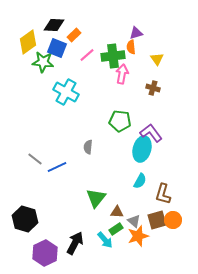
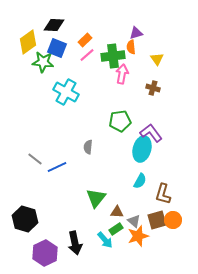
orange rectangle: moved 11 px right, 5 px down
green pentagon: rotated 15 degrees counterclockwise
black arrow: rotated 140 degrees clockwise
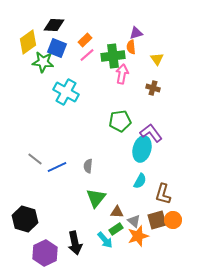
gray semicircle: moved 19 px down
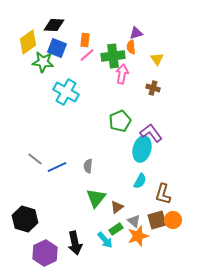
orange rectangle: rotated 40 degrees counterclockwise
green pentagon: rotated 15 degrees counterclockwise
brown triangle: moved 5 px up; rotated 40 degrees counterclockwise
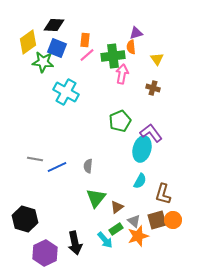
gray line: rotated 28 degrees counterclockwise
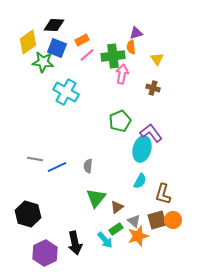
orange rectangle: moved 3 px left; rotated 56 degrees clockwise
black hexagon: moved 3 px right, 5 px up
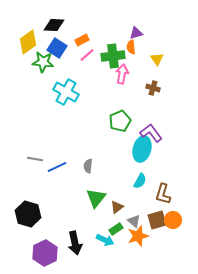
blue square: rotated 12 degrees clockwise
cyan arrow: rotated 24 degrees counterclockwise
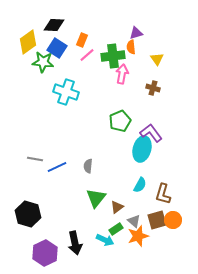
orange rectangle: rotated 40 degrees counterclockwise
cyan cross: rotated 10 degrees counterclockwise
cyan semicircle: moved 4 px down
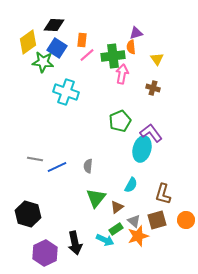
orange rectangle: rotated 16 degrees counterclockwise
cyan semicircle: moved 9 px left
orange circle: moved 13 px right
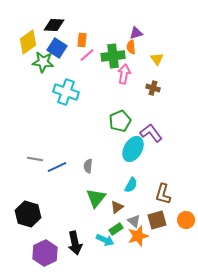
pink arrow: moved 2 px right
cyan ellipse: moved 9 px left; rotated 15 degrees clockwise
